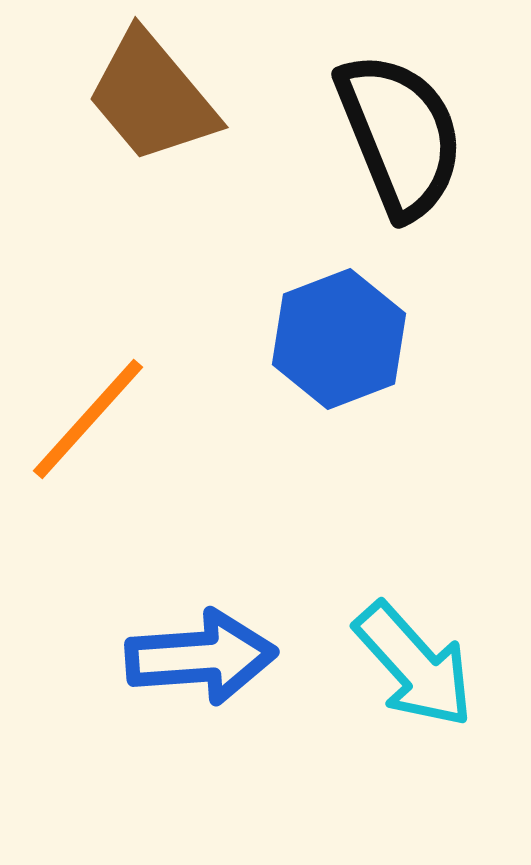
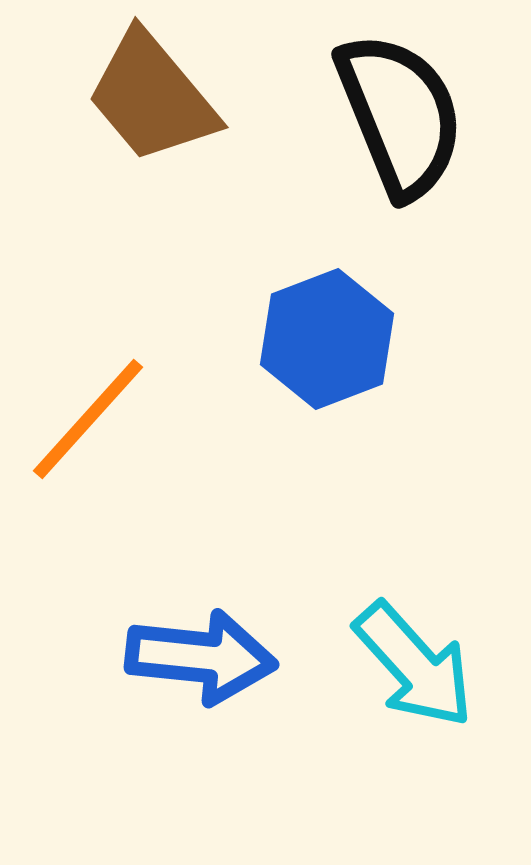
black semicircle: moved 20 px up
blue hexagon: moved 12 px left
blue arrow: rotated 10 degrees clockwise
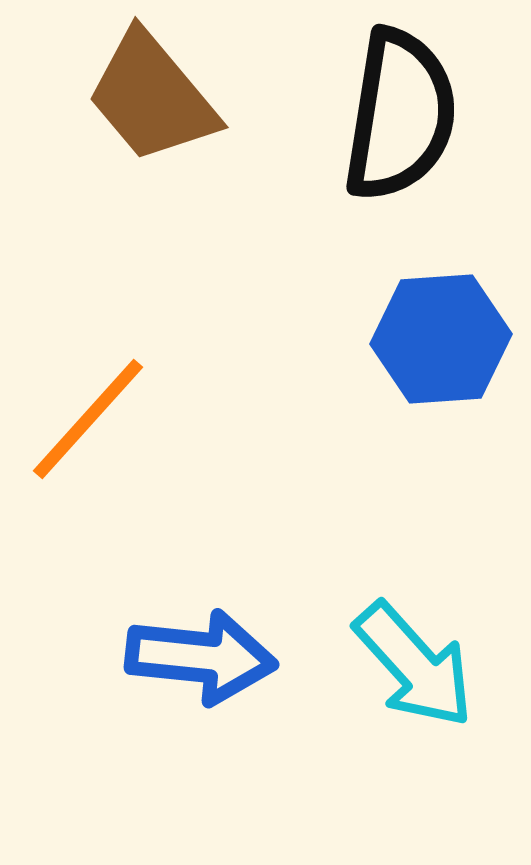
black semicircle: rotated 31 degrees clockwise
blue hexagon: moved 114 px right; rotated 17 degrees clockwise
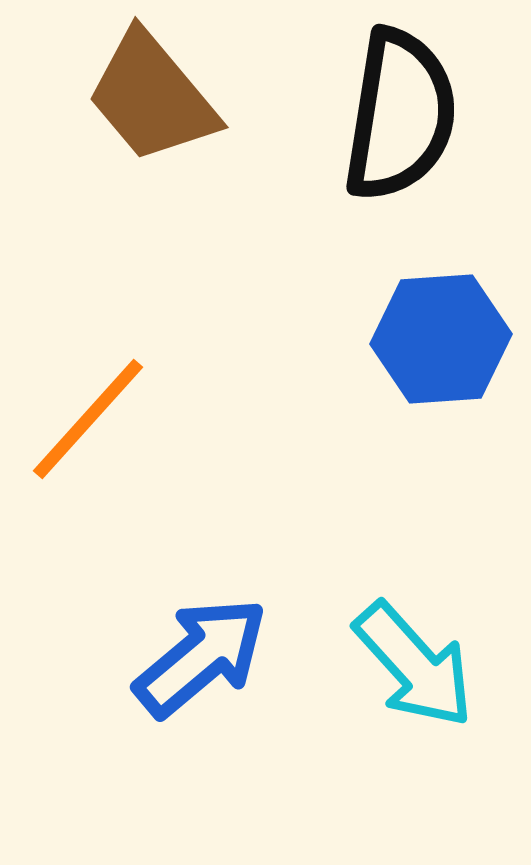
blue arrow: rotated 46 degrees counterclockwise
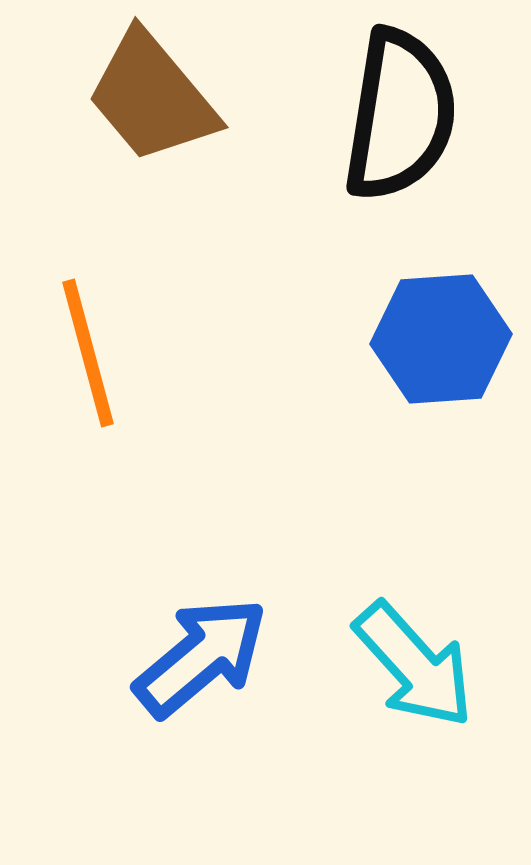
orange line: moved 66 px up; rotated 57 degrees counterclockwise
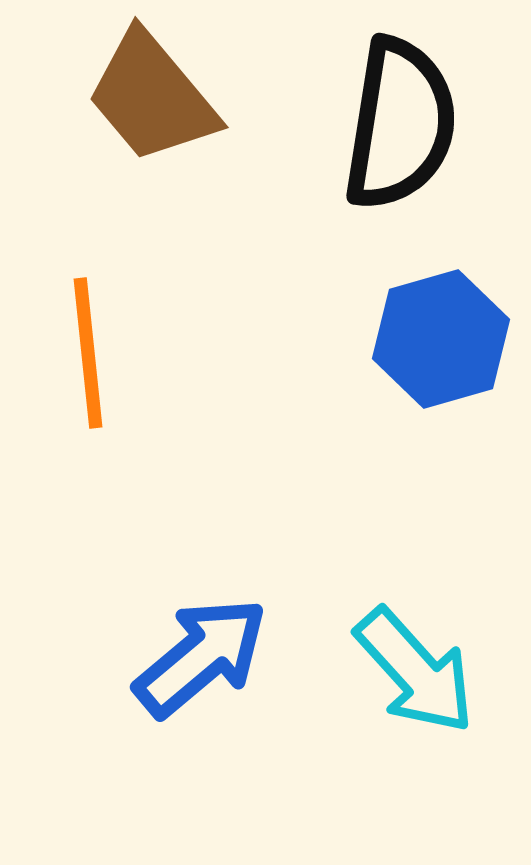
black semicircle: moved 9 px down
blue hexagon: rotated 12 degrees counterclockwise
orange line: rotated 9 degrees clockwise
cyan arrow: moved 1 px right, 6 px down
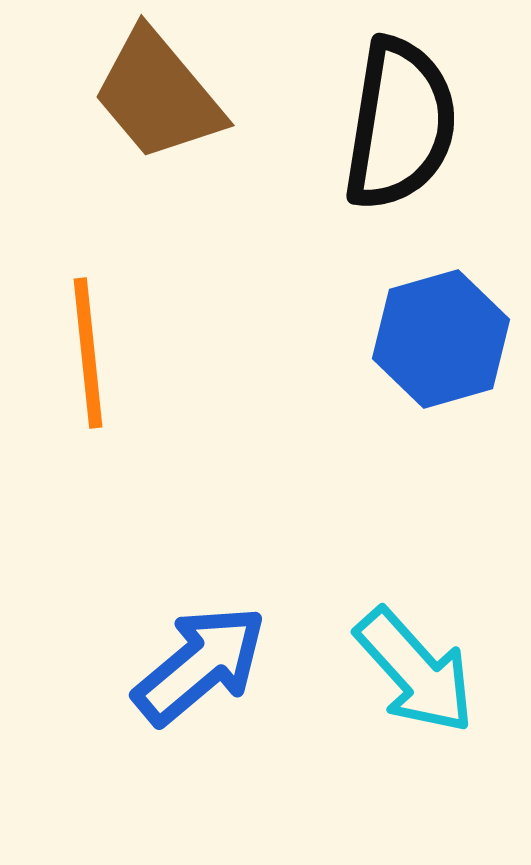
brown trapezoid: moved 6 px right, 2 px up
blue arrow: moved 1 px left, 8 px down
